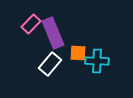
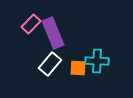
orange square: moved 15 px down
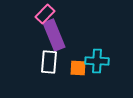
pink rectangle: moved 14 px right, 10 px up
purple rectangle: moved 1 px right, 2 px down
white rectangle: moved 1 px left, 2 px up; rotated 35 degrees counterclockwise
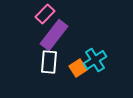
purple rectangle: rotated 60 degrees clockwise
cyan cross: moved 2 px left, 1 px up; rotated 35 degrees counterclockwise
orange square: rotated 36 degrees counterclockwise
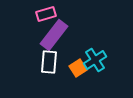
pink rectangle: moved 1 px right; rotated 30 degrees clockwise
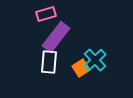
purple rectangle: moved 2 px right, 2 px down
cyan cross: rotated 10 degrees counterclockwise
orange square: moved 3 px right
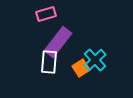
purple rectangle: moved 2 px right, 5 px down
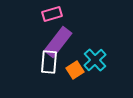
pink rectangle: moved 6 px right
orange square: moved 6 px left, 2 px down
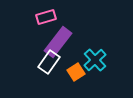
pink rectangle: moved 6 px left, 3 px down
white rectangle: rotated 30 degrees clockwise
orange square: moved 1 px right, 2 px down
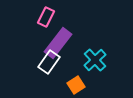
pink rectangle: rotated 48 degrees counterclockwise
purple rectangle: moved 1 px down
orange square: moved 13 px down
